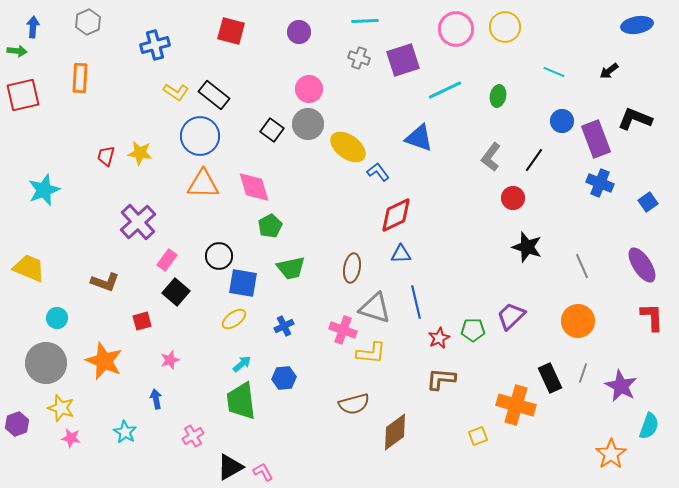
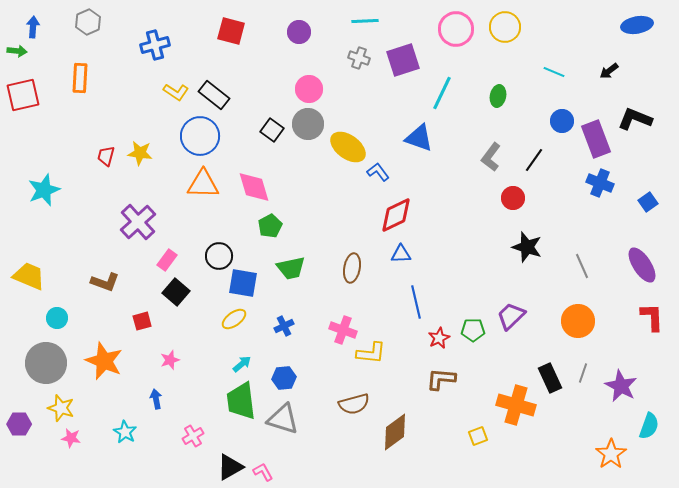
cyan line at (445, 90): moved 3 px left, 3 px down; rotated 40 degrees counterclockwise
yellow trapezoid at (29, 268): moved 8 px down
gray triangle at (375, 308): moved 92 px left, 111 px down
purple hexagon at (17, 424): moved 2 px right; rotated 20 degrees clockwise
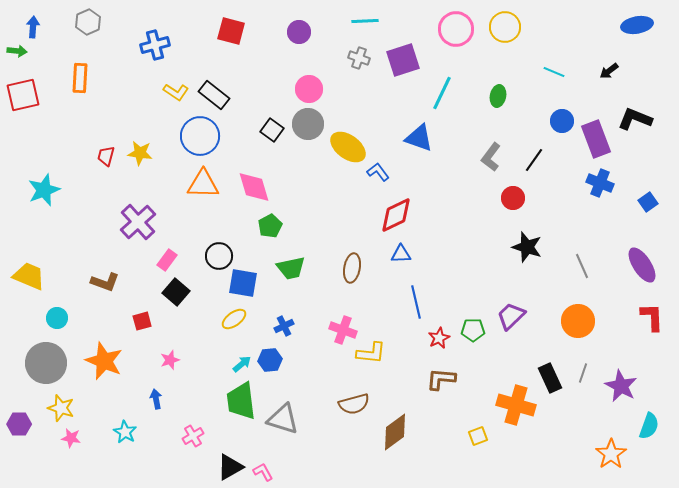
blue hexagon at (284, 378): moved 14 px left, 18 px up
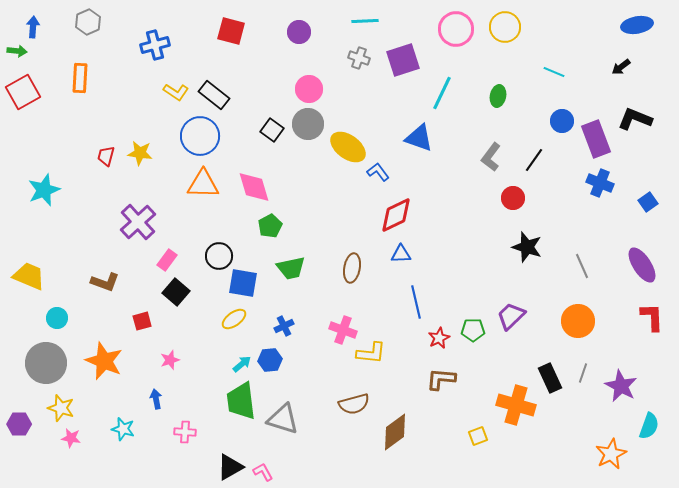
black arrow at (609, 71): moved 12 px right, 4 px up
red square at (23, 95): moved 3 px up; rotated 16 degrees counterclockwise
cyan star at (125, 432): moved 2 px left, 3 px up; rotated 15 degrees counterclockwise
pink cross at (193, 436): moved 8 px left, 4 px up; rotated 35 degrees clockwise
orange star at (611, 454): rotated 8 degrees clockwise
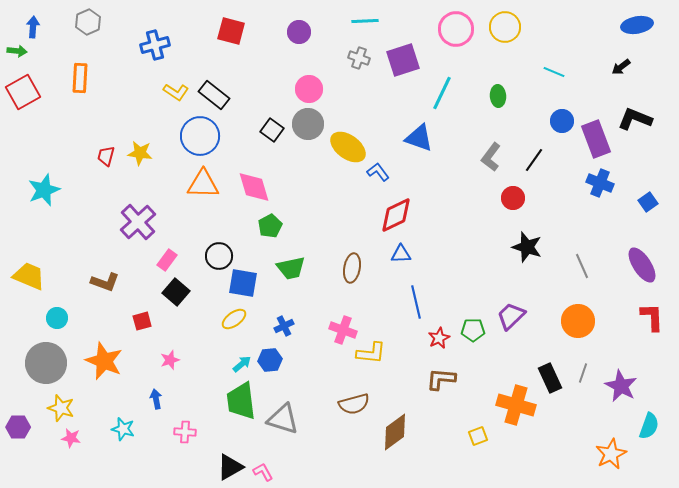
green ellipse at (498, 96): rotated 15 degrees counterclockwise
purple hexagon at (19, 424): moved 1 px left, 3 px down
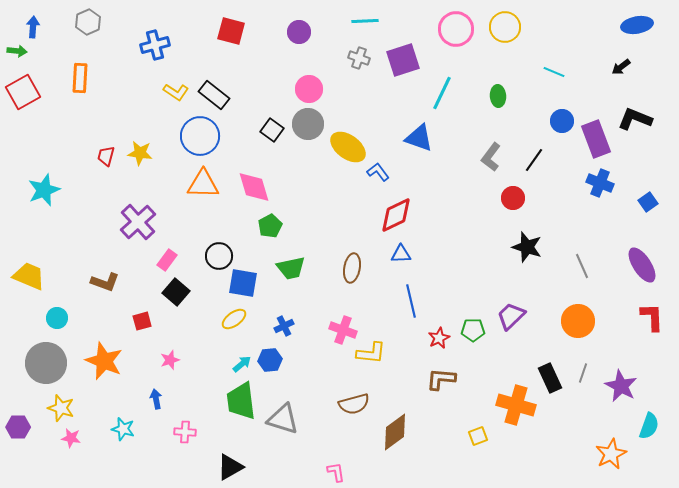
blue line at (416, 302): moved 5 px left, 1 px up
pink L-shape at (263, 472): moved 73 px right; rotated 20 degrees clockwise
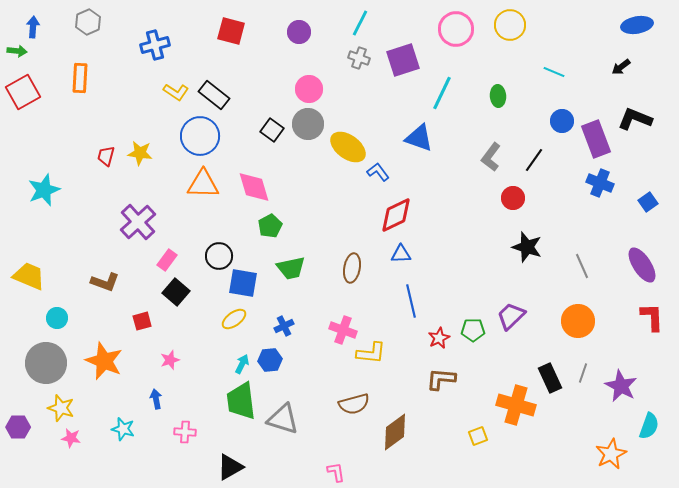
cyan line at (365, 21): moved 5 px left, 2 px down; rotated 60 degrees counterclockwise
yellow circle at (505, 27): moved 5 px right, 2 px up
cyan arrow at (242, 364): rotated 24 degrees counterclockwise
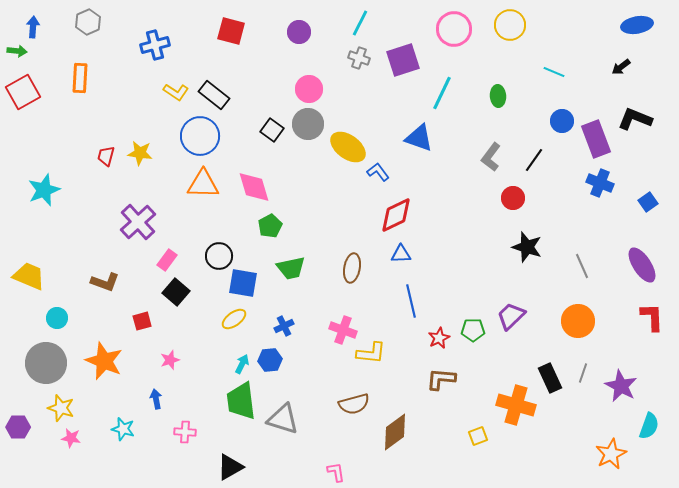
pink circle at (456, 29): moved 2 px left
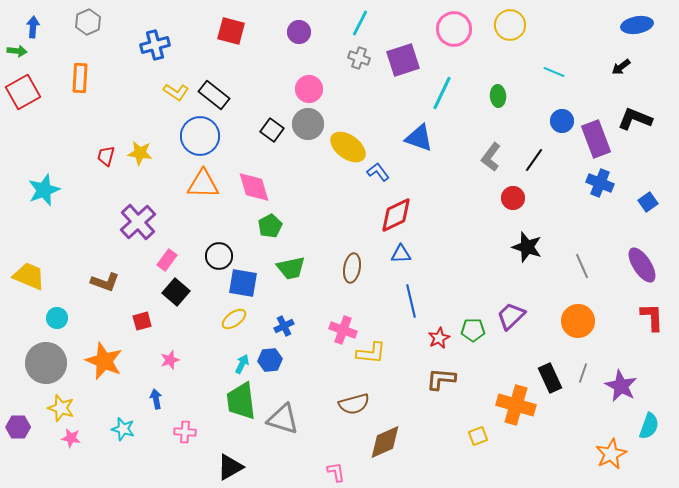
brown diamond at (395, 432): moved 10 px left, 10 px down; rotated 12 degrees clockwise
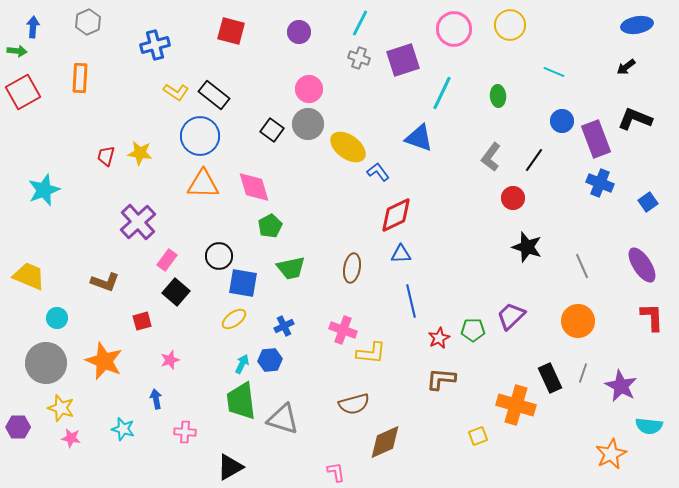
black arrow at (621, 67): moved 5 px right
cyan semicircle at (649, 426): rotated 76 degrees clockwise
